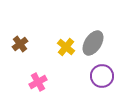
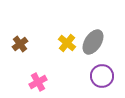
gray ellipse: moved 1 px up
yellow cross: moved 1 px right, 4 px up
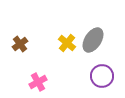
gray ellipse: moved 2 px up
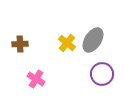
brown cross: rotated 35 degrees clockwise
purple circle: moved 2 px up
pink cross: moved 2 px left, 3 px up; rotated 30 degrees counterclockwise
